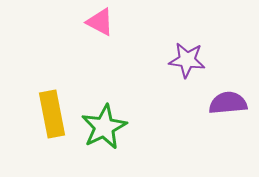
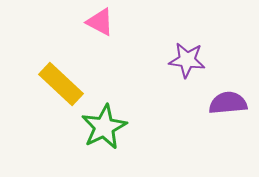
yellow rectangle: moved 9 px right, 30 px up; rotated 36 degrees counterclockwise
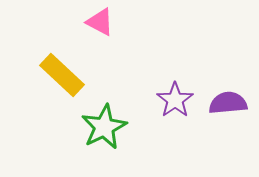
purple star: moved 12 px left, 40 px down; rotated 30 degrees clockwise
yellow rectangle: moved 1 px right, 9 px up
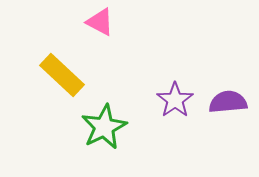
purple semicircle: moved 1 px up
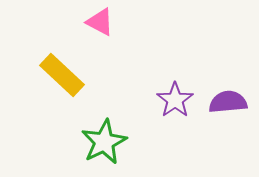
green star: moved 15 px down
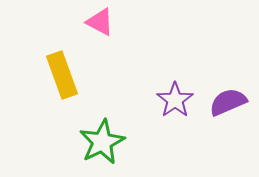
yellow rectangle: rotated 27 degrees clockwise
purple semicircle: rotated 18 degrees counterclockwise
green star: moved 2 px left
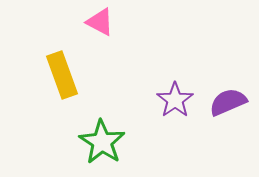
green star: rotated 12 degrees counterclockwise
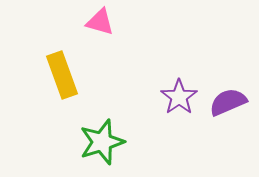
pink triangle: rotated 12 degrees counterclockwise
purple star: moved 4 px right, 3 px up
green star: rotated 21 degrees clockwise
